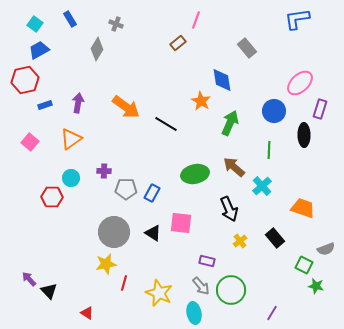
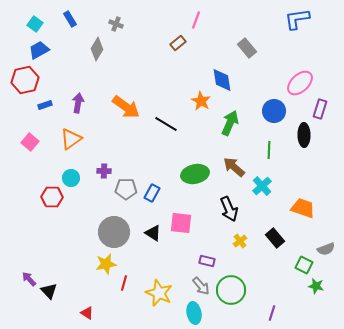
purple line at (272, 313): rotated 14 degrees counterclockwise
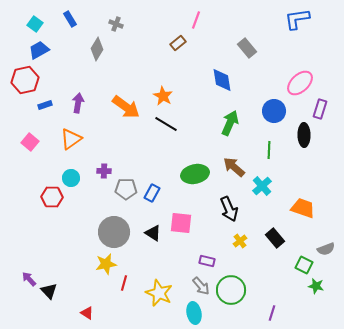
orange star at (201, 101): moved 38 px left, 5 px up
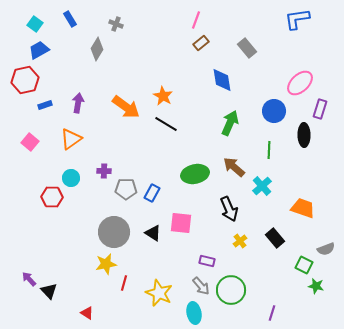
brown rectangle at (178, 43): moved 23 px right
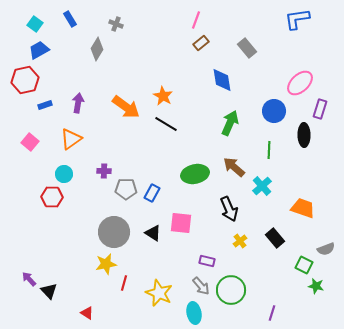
cyan circle at (71, 178): moved 7 px left, 4 px up
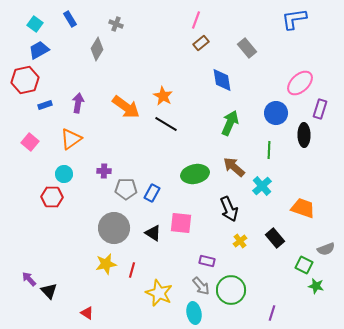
blue L-shape at (297, 19): moved 3 px left
blue circle at (274, 111): moved 2 px right, 2 px down
gray circle at (114, 232): moved 4 px up
red line at (124, 283): moved 8 px right, 13 px up
